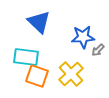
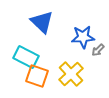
blue triangle: moved 3 px right
cyan rectangle: rotated 20 degrees clockwise
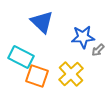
cyan rectangle: moved 5 px left
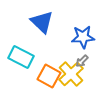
gray arrow: moved 16 px left, 11 px down
orange square: moved 12 px right; rotated 10 degrees clockwise
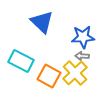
cyan rectangle: moved 4 px down
gray arrow: moved 5 px up; rotated 48 degrees clockwise
yellow cross: moved 4 px right, 1 px up
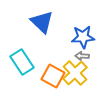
cyan rectangle: moved 1 px right, 1 px down; rotated 30 degrees clockwise
orange square: moved 4 px right
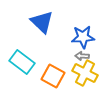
cyan rectangle: rotated 20 degrees counterclockwise
yellow cross: moved 10 px right; rotated 20 degrees counterclockwise
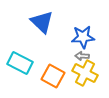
cyan rectangle: moved 2 px left, 1 px down; rotated 10 degrees counterclockwise
